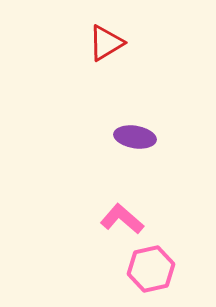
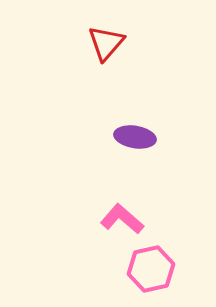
red triangle: rotated 18 degrees counterclockwise
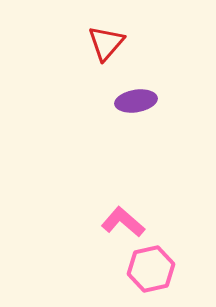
purple ellipse: moved 1 px right, 36 px up; rotated 18 degrees counterclockwise
pink L-shape: moved 1 px right, 3 px down
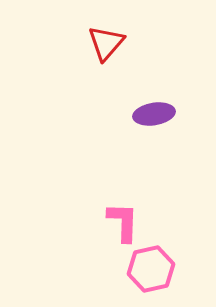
purple ellipse: moved 18 px right, 13 px down
pink L-shape: rotated 51 degrees clockwise
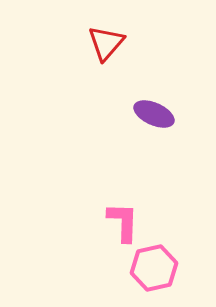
purple ellipse: rotated 33 degrees clockwise
pink hexagon: moved 3 px right, 1 px up
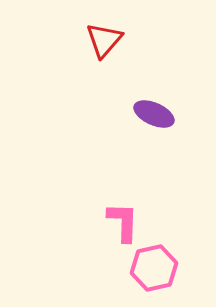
red triangle: moved 2 px left, 3 px up
